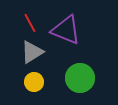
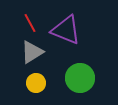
yellow circle: moved 2 px right, 1 px down
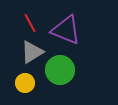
green circle: moved 20 px left, 8 px up
yellow circle: moved 11 px left
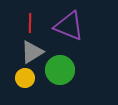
red line: rotated 30 degrees clockwise
purple triangle: moved 3 px right, 4 px up
yellow circle: moved 5 px up
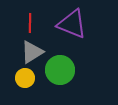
purple triangle: moved 3 px right, 2 px up
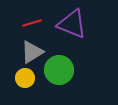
red line: moved 2 px right; rotated 72 degrees clockwise
green circle: moved 1 px left
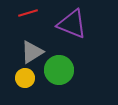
red line: moved 4 px left, 10 px up
